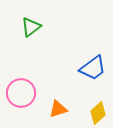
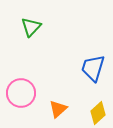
green triangle: rotated 10 degrees counterclockwise
blue trapezoid: rotated 144 degrees clockwise
orange triangle: rotated 24 degrees counterclockwise
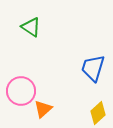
green triangle: rotated 40 degrees counterclockwise
pink circle: moved 2 px up
orange triangle: moved 15 px left
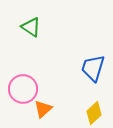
pink circle: moved 2 px right, 2 px up
yellow diamond: moved 4 px left
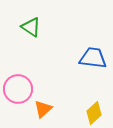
blue trapezoid: moved 10 px up; rotated 80 degrees clockwise
pink circle: moved 5 px left
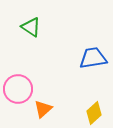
blue trapezoid: rotated 16 degrees counterclockwise
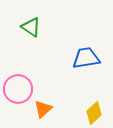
blue trapezoid: moved 7 px left
